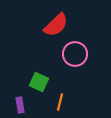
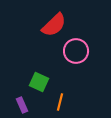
red semicircle: moved 2 px left
pink circle: moved 1 px right, 3 px up
purple rectangle: moved 2 px right; rotated 14 degrees counterclockwise
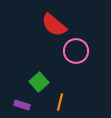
red semicircle: rotated 84 degrees clockwise
green square: rotated 24 degrees clockwise
purple rectangle: rotated 49 degrees counterclockwise
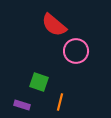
green square: rotated 30 degrees counterclockwise
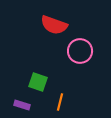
red semicircle: rotated 20 degrees counterclockwise
pink circle: moved 4 px right
green square: moved 1 px left
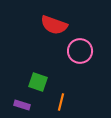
orange line: moved 1 px right
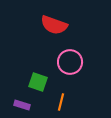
pink circle: moved 10 px left, 11 px down
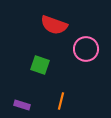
pink circle: moved 16 px right, 13 px up
green square: moved 2 px right, 17 px up
orange line: moved 1 px up
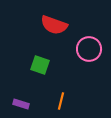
pink circle: moved 3 px right
purple rectangle: moved 1 px left, 1 px up
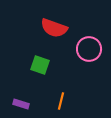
red semicircle: moved 3 px down
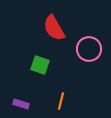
red semicircle: rotated 40 degrees clockwise
